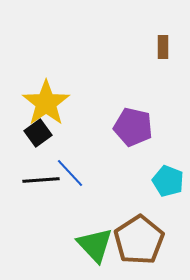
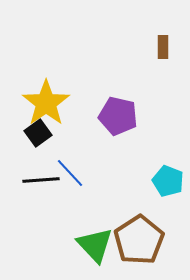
purple pentagon: moved 15 px left, 11 px up
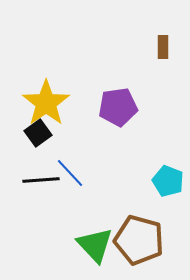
purple pentagon: moved 9 px up; rotated 21 degrees counterclockwise
brown pentagon: rotated 24 degrees counterclockwise
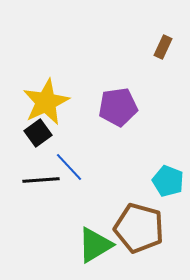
brown rectangle: rotated 25 degrees clockwise
yellow star: moved 1 px up; rotated 9 degrees clockwise
blue line: moved 1 px left, 6 px up
brown pentagon: moved 12 px up
green triangle: rotated 42 degrees clockwise
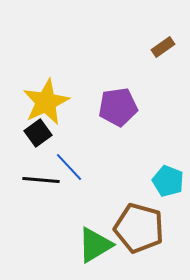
brown rectangle: rotated 30 degrees clockwise
black line: rotated 9 degrees clockwise
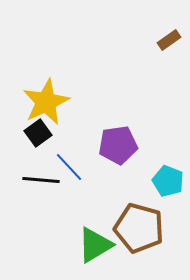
brown rectangle: moved 6 px right, 7 px up
purple pentagon: moved 38 px down
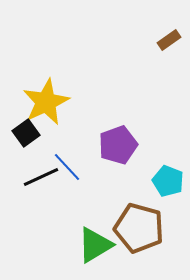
black square: moved 12 px left
purple pentagon: rotated 12 degrees counterclockwise
blue line: moved 2 px left
black line: moved 3 px up; rotated 30 degrees counterclockwise
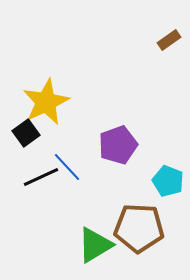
brown pentagon: rotated 12 degrees counterclockwise
